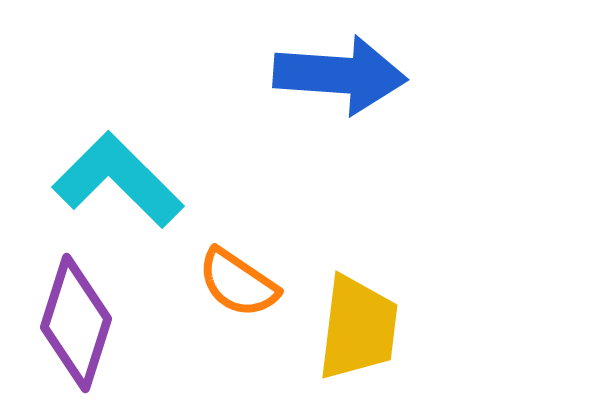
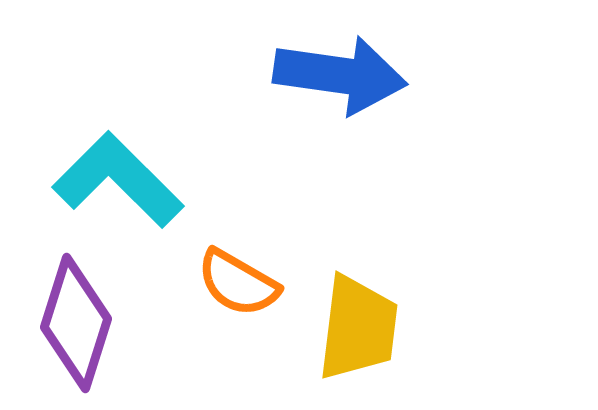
blue arrow: rotated 4 degrees clockwise
orange semicircle: rotated 4 degrees counterclockwise
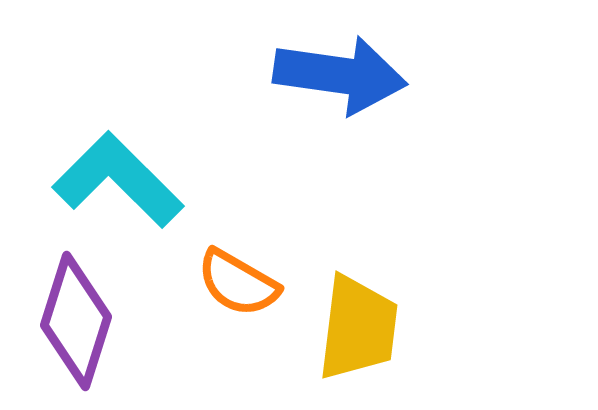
purple diamond: moved 2 px up
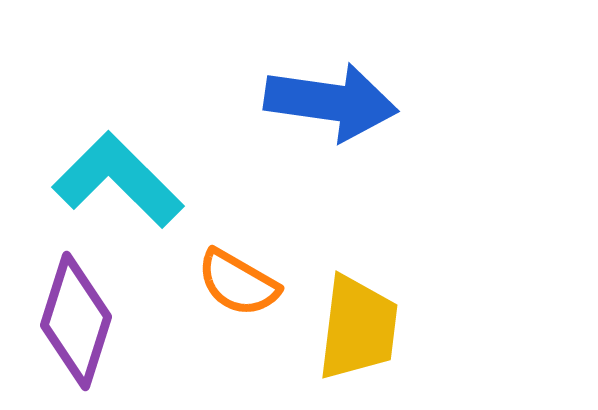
blue arrow: moved 9 px left, 27 px down
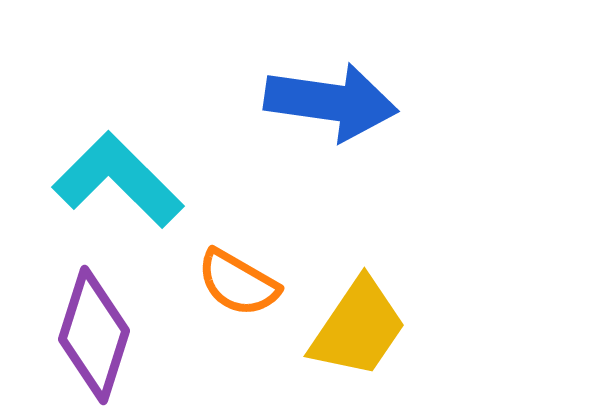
purple diamond: moved 18 px right, 14 px down
yellow trapezoid: rotated 27 degrees clockwise
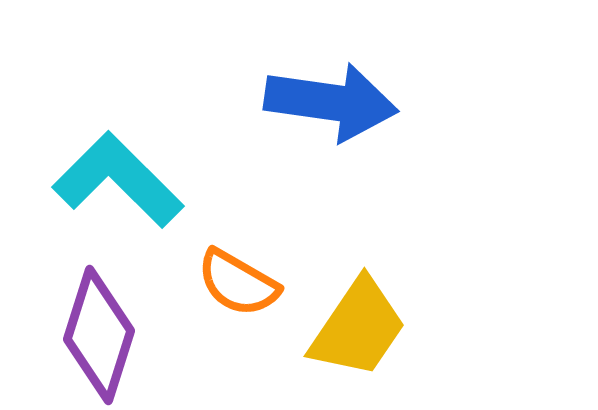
purple diamond: moved 5 px right
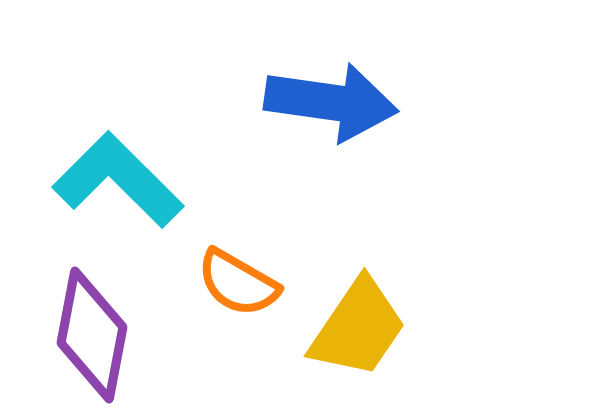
purple diamond: moved 7 px left; rotated 7 degrees counterclockwise
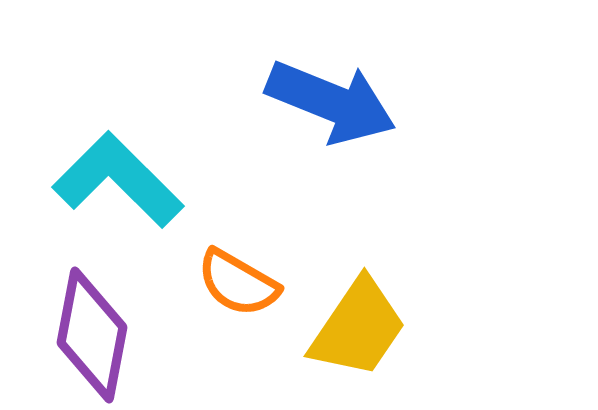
blue arrow: rotated 14 degrees clockwise
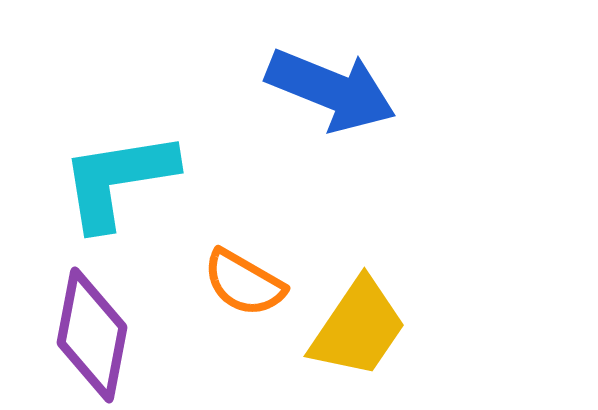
blue arrow: moved 12 px up
cyan L-shape: rotated 54 degrees counterclockwise
orange semicircle: moved 6 px right
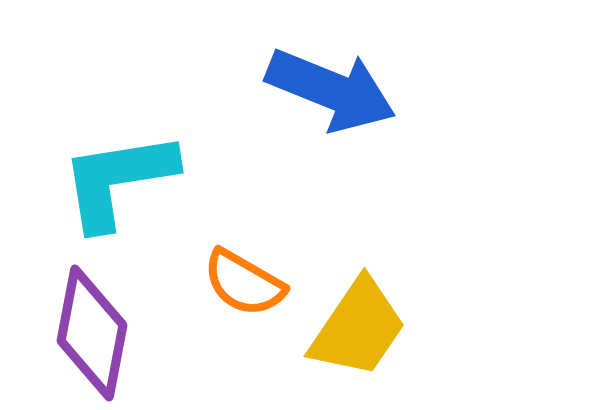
purple diamond: moved 2 px up
